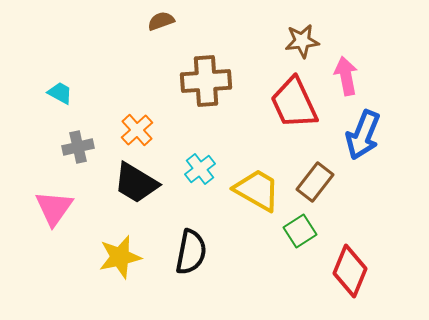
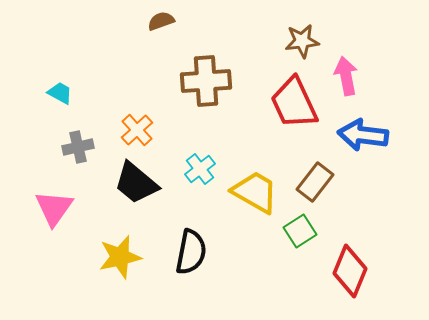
blue arrow: rotated 75 degrees clockwise
black trapezoid: rotated 9 degrees clockwise
yellow trapezoid: moved 2 px left, 2 px down
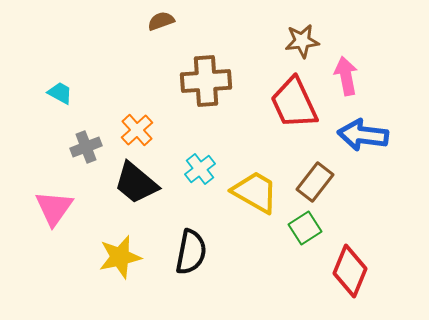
gray cross: moved 8 px right; rotated 8 degrees counterclockwise
green square: moved 5 px right, 3 px up
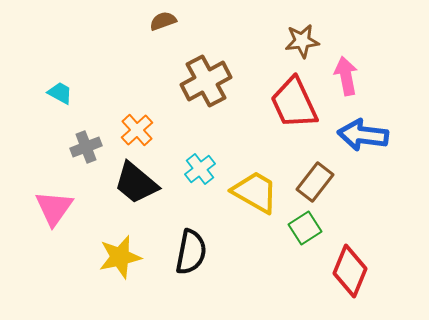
brown semicircle: moved 2 px right
brown cross: rotated 24 degrees counterclockwise
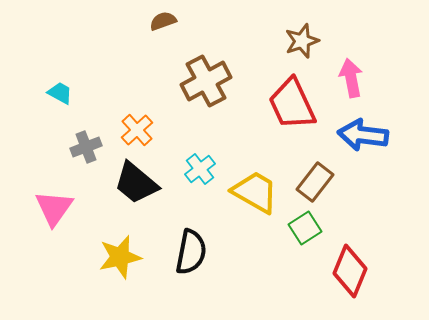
brown star: rotated 12 degrees counterclockwise
pink arrow: moved 5 px right, 2 px down
red trapezoid: moved 2 px left, 1 px down
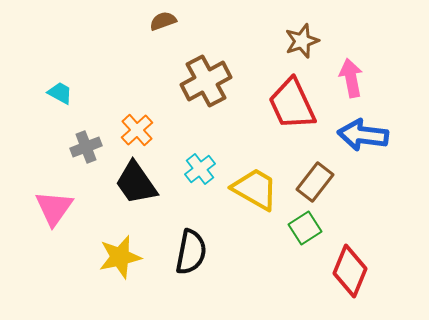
black trapezoid: rotated 15 degrees clockwise
yellow trapezoid: moved 3 px up
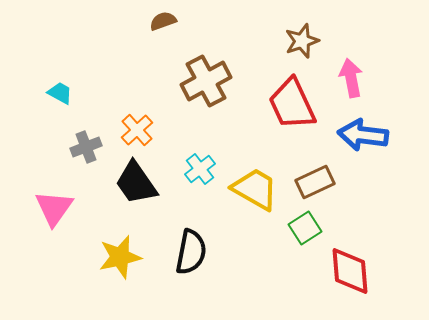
brown rectangle: rotated 27 degrees clockwise
red diamond: rotated 27 degrees counterclockwise
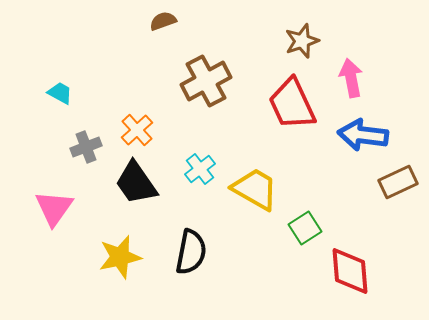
brown rectangle: moved 83 px right
